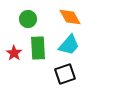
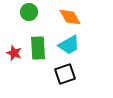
green circle: moved 1 px right, 7 px up
cyan trapezoid: rotated 20 degrees clockwise
red star: rotated 14 degrees counterclockwise
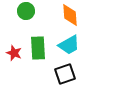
green circle: moved 3 px left, 1 px up
orange diamond: moved 2 px up; rotated 25 degrees clockwise
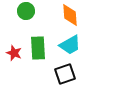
cyan trapezoid: moved 1 px right
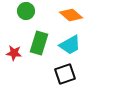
orange diamond: moved 1 px right; rotated 45 degrees counterclockwise
green rectangle: moved 1 px right, 5 px up; rotated 20 degrees clockwise
red star: rotated 14 degrees counterclockwise
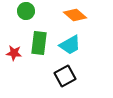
orange diamond: moved 4 px right
green rectangle: rotated 10 degrees counterclockwise
black square: moved 2 px down; rotated 10 degrees counterclockwise
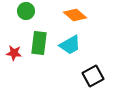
black square: moved 28 px right
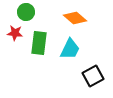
green circle: moved 1 px down
orange diamond: moved 3 px down
cyan trapezoid: moved 4 px down; rotated 35 degrees counterclockwise
red star: moved 1 px right, 20 px up
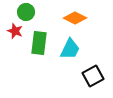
orange diamond: rotated 15 degrees counterclockwise
red star: moved 2 px up; rotated 14 degrees clockwise
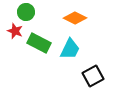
green rectangle: rotated 70 degrees counterclockwise
